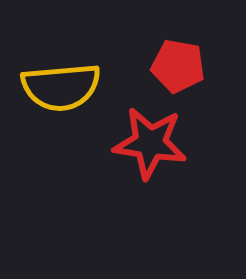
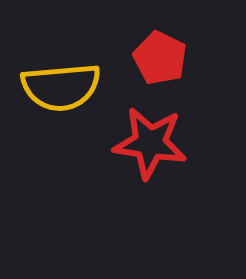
red pentagon: moved 18 px left, 8 px up; rotated 16 degrees clockwise
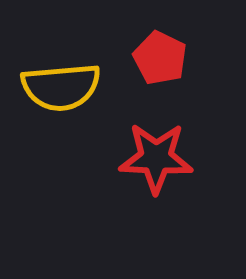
red star: moved 6 px right, 15 px down; rotated 6 degrees counterclockwise
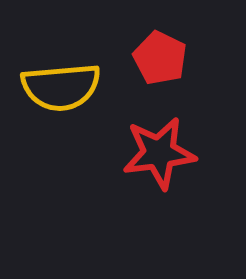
red star: moved 3 px right, 5 px up; rotated 10 degrees counterclockwise
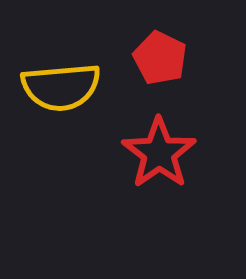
red star: rotated 28 degrees counterclockwise
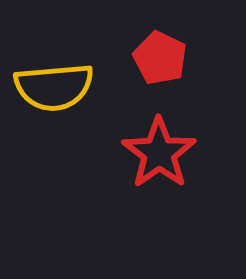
yellow semicircle: moved 7 px left
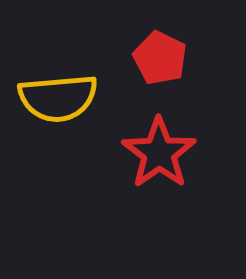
yellow semicircle: moved 4 px right, 11 px down
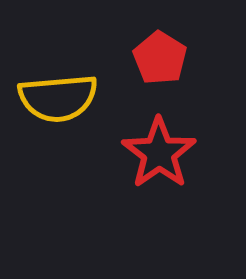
red pentagon: rotated 6 degrees clockwise
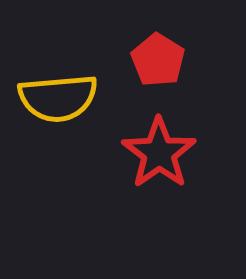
red pentagon: moved 2 px left, 2 px down
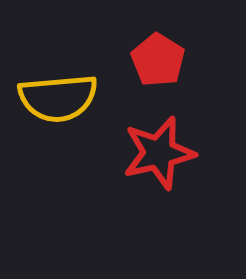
red star: rotated 22 degrees clockwise
